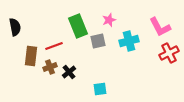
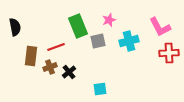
red line: moved 2 px right, 1 px down
red cross: rotated 24 degrees clockwise
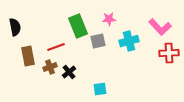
pink star: moved 1 px up; rotated 16 degrees clockwise
pink L-shape: rotated 15 degrees counterclockwise
brown rectangle: moved 3 px left; rotated 18 degrees counterclockwise
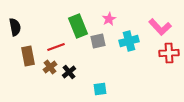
pink star: rotated 24 degrees counterclockwise
brown cross: rotated 16 degrees counterclockwise
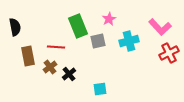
red line: rotated 24 degrees clockwise
red cross: rotated 24 degrees counterclockwise
black cross: moved 2 px down
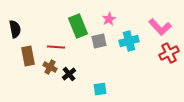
black semicircle: moved 2 px down
gray square: moved 1 px right
brown cross: rotated 24 degrees counterclockwise
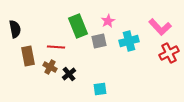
pink star: moved 1 px left, 2 px down
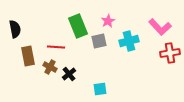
red cross: moved 1 px right; rotated 18 degrees clockwise
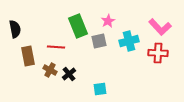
red cross: moved 12 px left; rotated 12 degrees clockwise
brown cross: moved 3 px down
